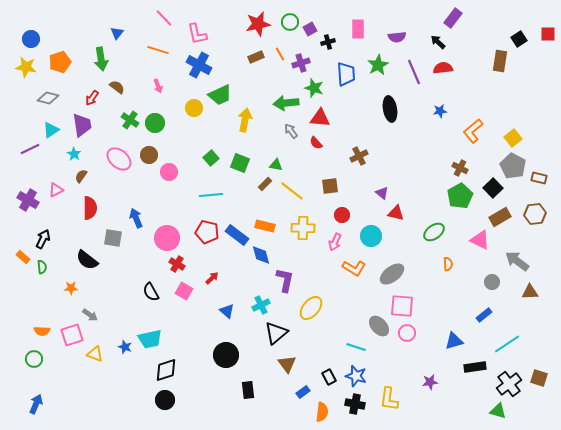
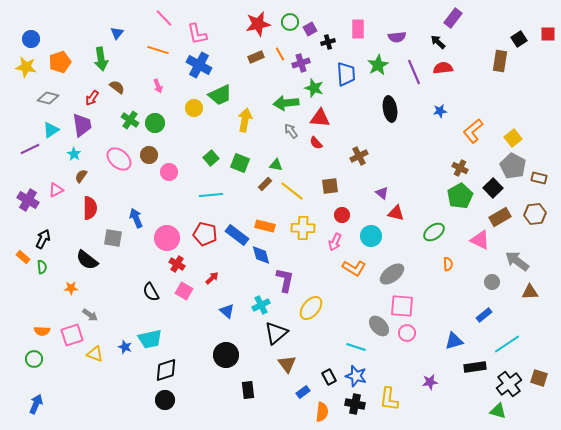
red pentagon at (207, 232): moved 2 px left, 2 px down
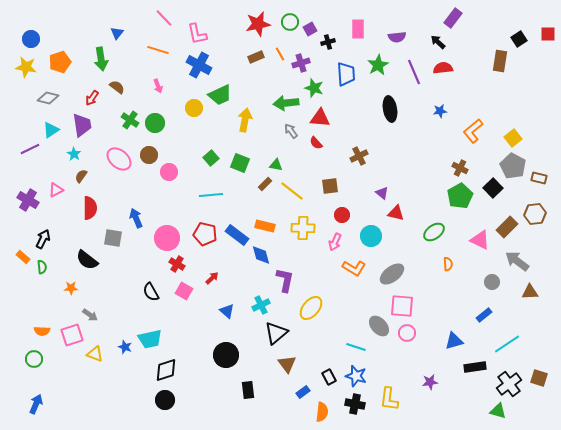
brown rectangle at (500, 217): moved 7 px right, 10 px down; rotated 15 degrees counterclockwise
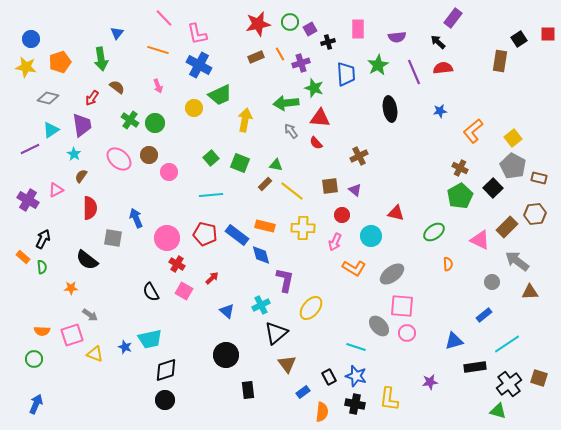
purple triangle at (382, 193): moved 27 px left, 3 px up
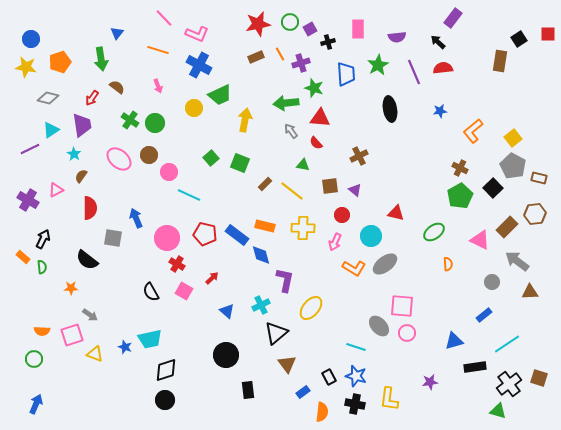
pink L-shape at (197, 34): rotated 55 degrees counterclockwise
green triangle at (276, 165): moved 27 px right
cyan line at (211, 195): moved 22 px left; rotated 30 degrees clockwise
gray ellipse at (392, 274): moved 7 px left, 10 px up
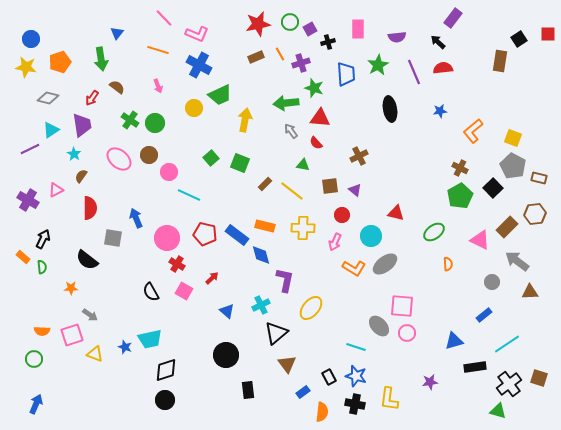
yellow square at (513, 138): rotated 30 degrees counterclockwise
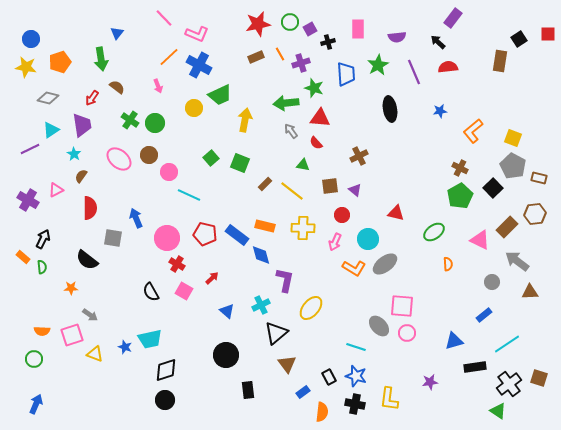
orange line at (158, 50): moved 11 px right, 7 px down; rotated 60 degrees counterclockwise
red semicircle at (443, 68): moved 5 px right, 1 px up
cyan circle at (371, 236): moved 3 px left, 3 px down
green triangle at (498, 411): rotated 18 degrees clockwise
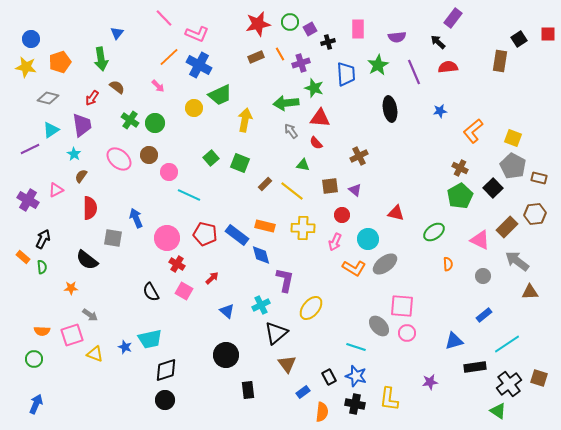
pink arrow at (158, 86): rotated 24 degrees counterclockwise
gray circle at (492, 282): moved 9 px left, 6 px up
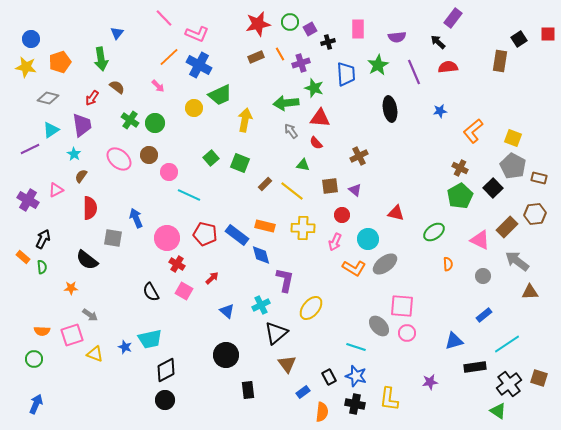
black diamond at (166, 370): rotated 10 degrees counterclockwise
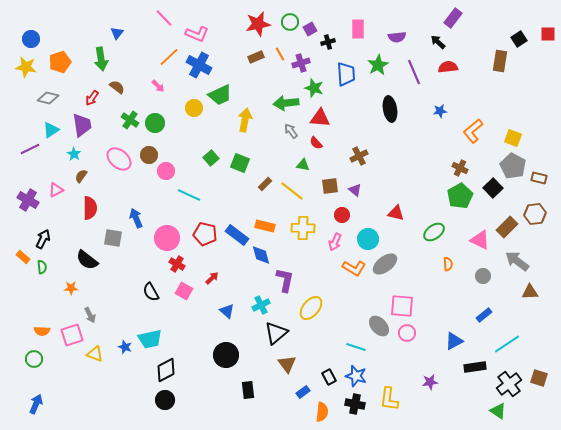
pink circle at (169, 172): moved 3 px left, 1 px up
gray arrow at (90, 315): rotated 28 degrees clockwise
blue triangle at (454, 341): rotated 12 degrees counterclockwise
